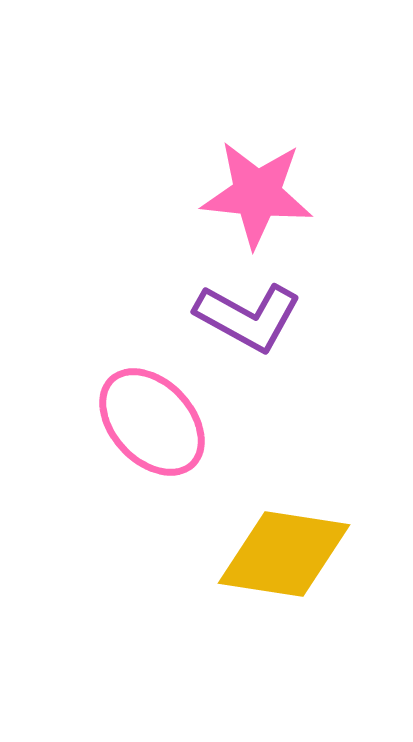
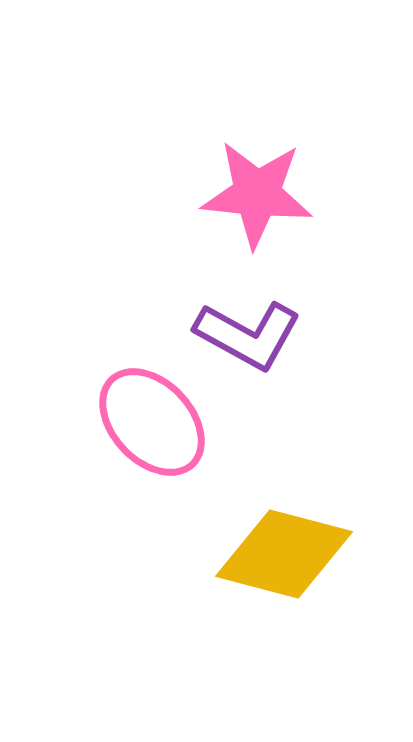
purple L-shape: moved 18 px down
yellow diamond: rotated 6 degrees clockwise
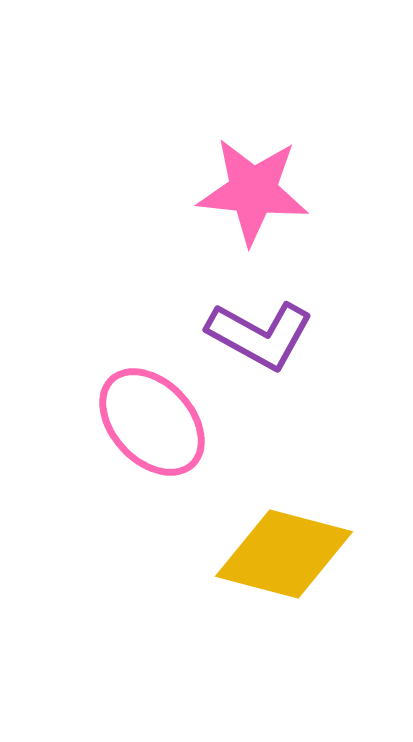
pink star: moved 4 px left, 3 px up
purple L-shape: moved 12 px right
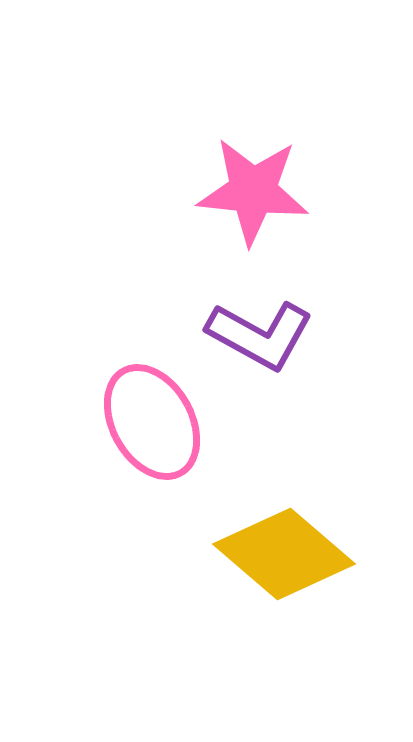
pink ellipse: rotated 14 degrees clockwise
yellow diamond: rotated 26 degrees clockwise
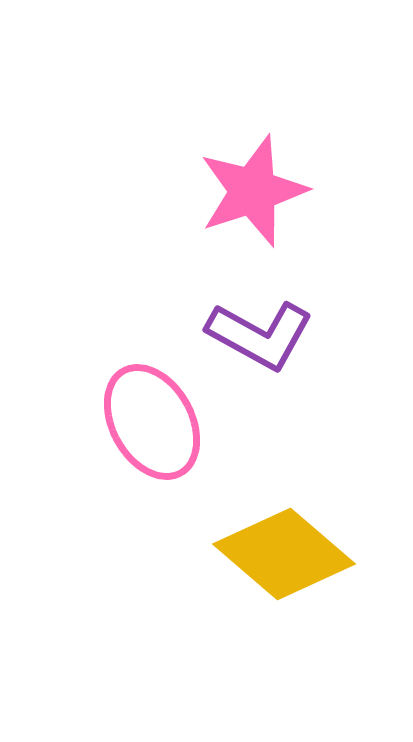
pink star: rotated 24 degrees counterclockwise
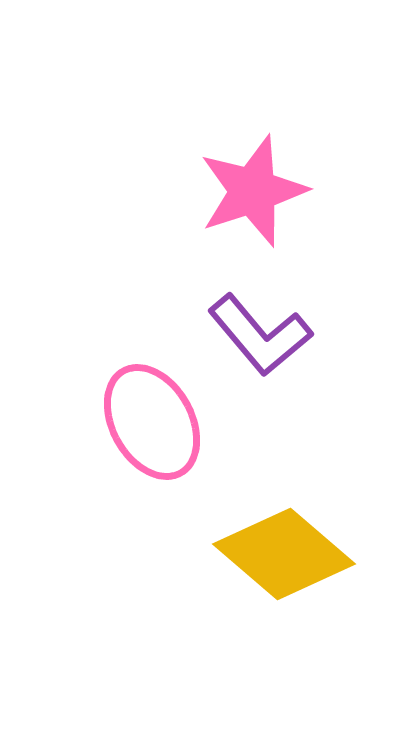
purple L-shape: rotated 21 degrees clockwise
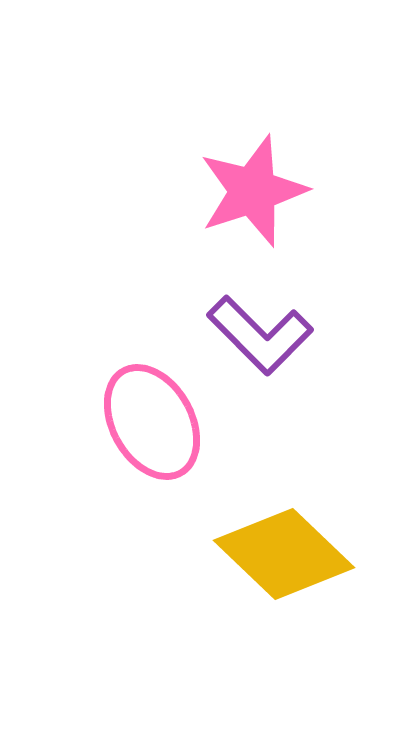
purple L-shape: rotated 5 degrees counterclockwise
yellow diamond: rotated 3 degrees clockwise
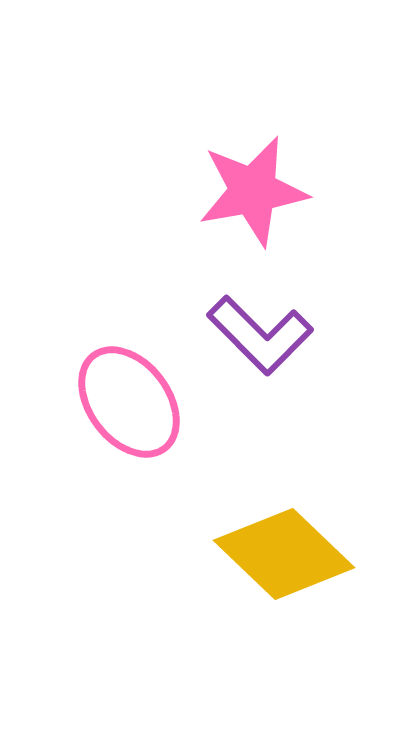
pink star: rotated 8 degrees clockwise
pink ellipse: moved 23 px left, 20 px up; rotated 8 degrees counterclockwise
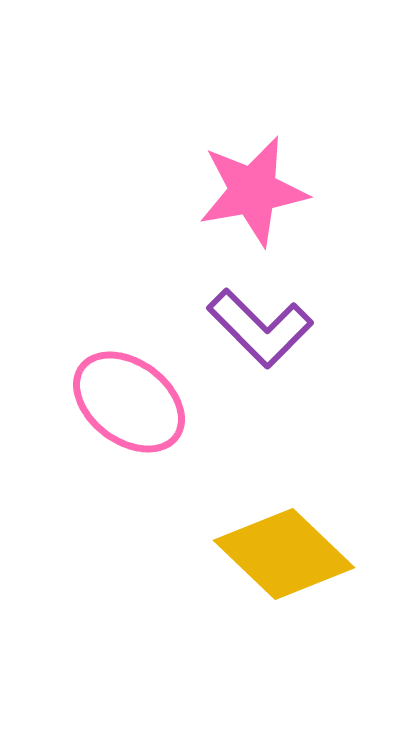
purple L-shape: moved 7 px up
pink ellipse: rotated 16 degrees counterclockwise
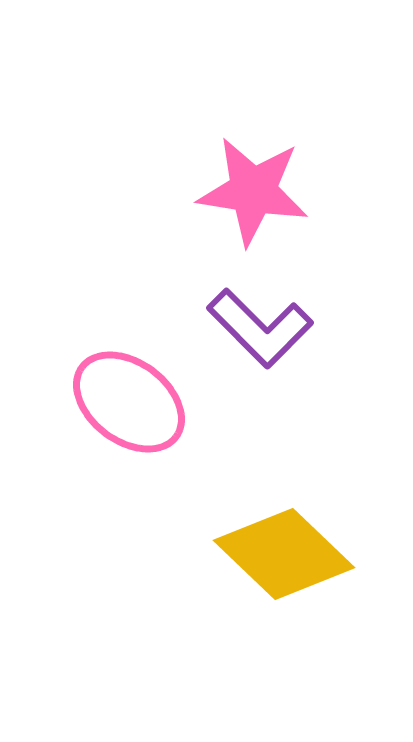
pink star: rotated 19 degrees clockwise
